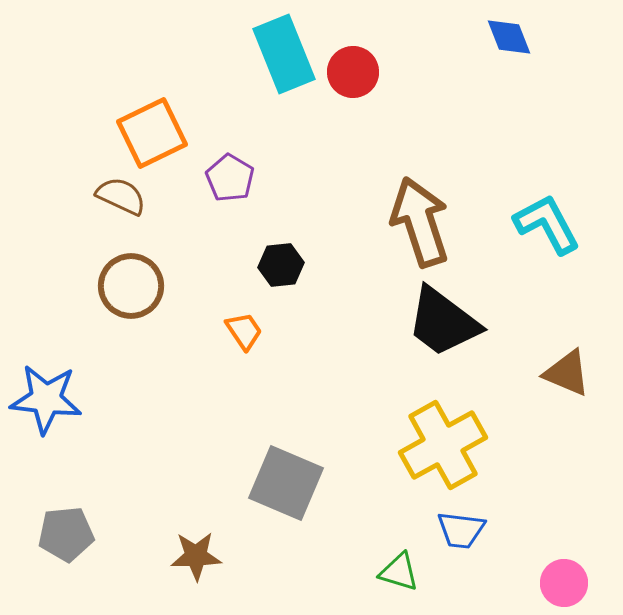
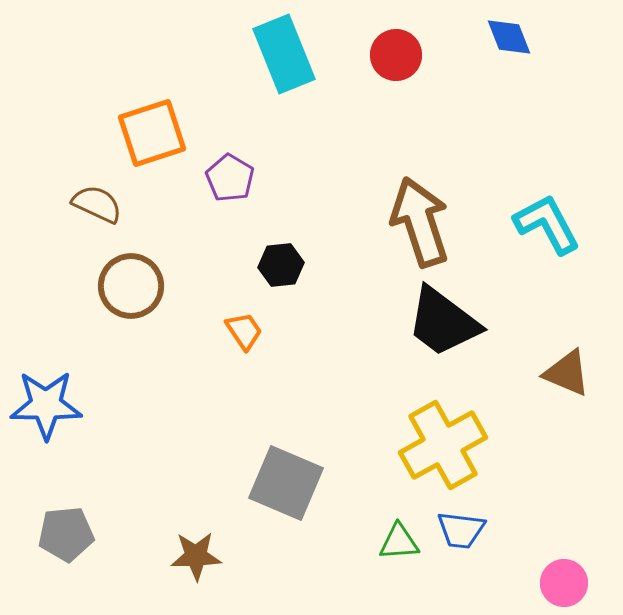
red circle: moved 43 px right, 17 px up
orange square: rotated 8 degrees clockwise
brown semicircle: moved 24 px left, 8 px down
blue star: moved 6 px down; rotated 6 degrees counterclockwise
green triangle: moved 30 px up; rotated 21 degrees counterclockwise
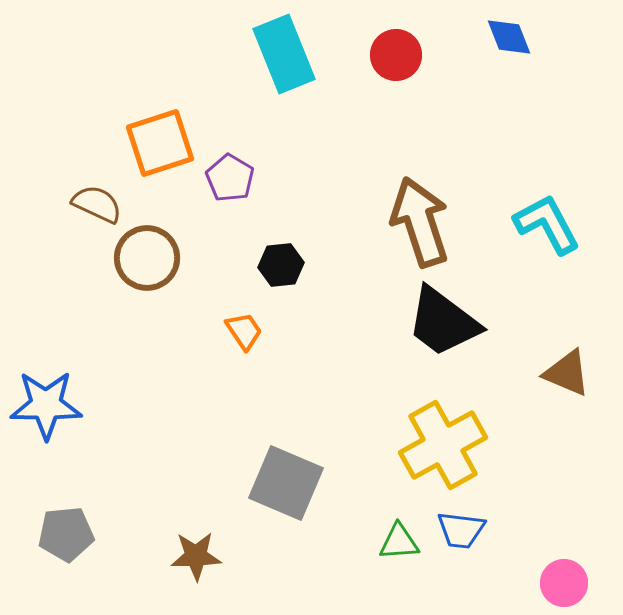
orange square: moved 8 px right, 10 px down
brown circle: moved 16 px right, 28 px up
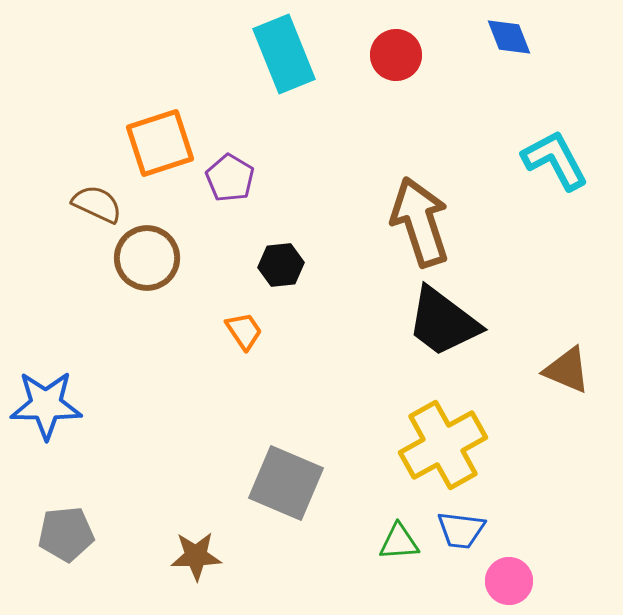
cyan L-shape: moved 8 px right, 64 px up
brown triangle: moved 3 px up
pink circle: moved 55 px left, 2 px up
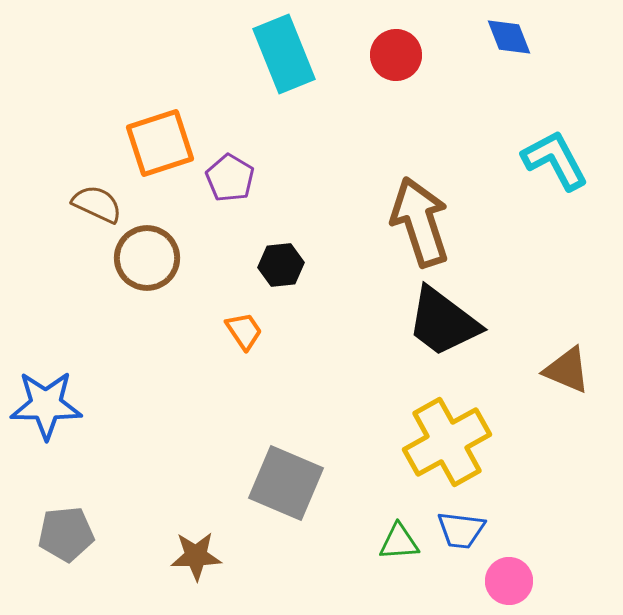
yellow cross: moved 4 px right, 3 px up
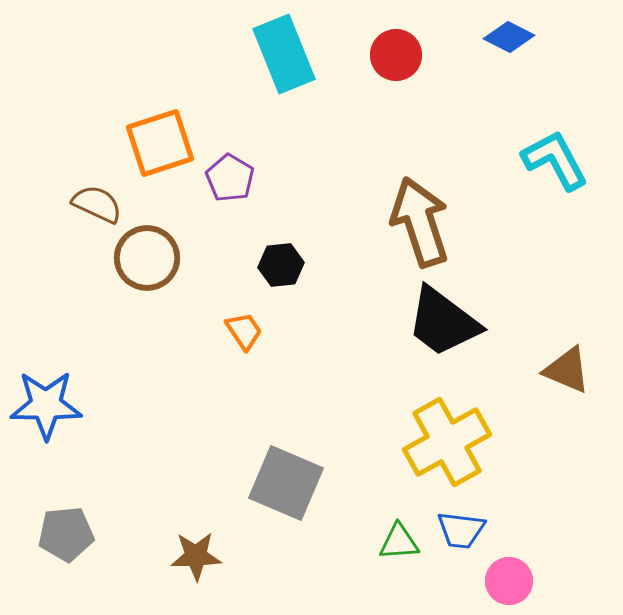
blue diamond: rotated 42 degrees counterclockwise
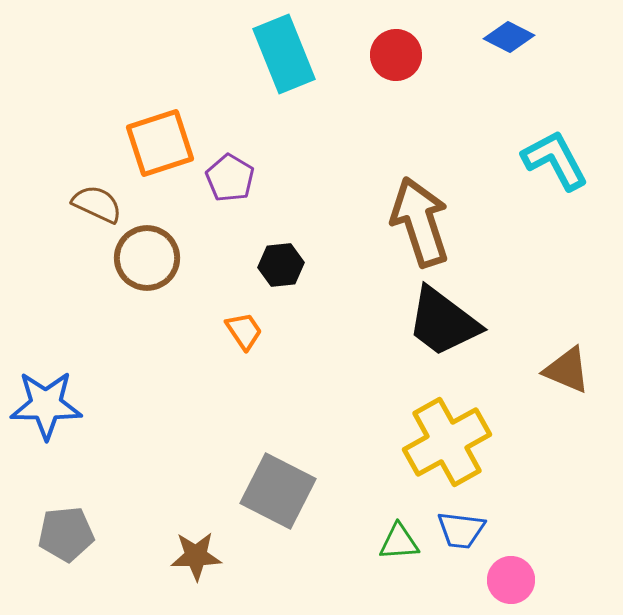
gray square: moved 8 px left, 8 px down; rotated 4 degrees clockwise
pink circle: moved 2 px right, 1 px up
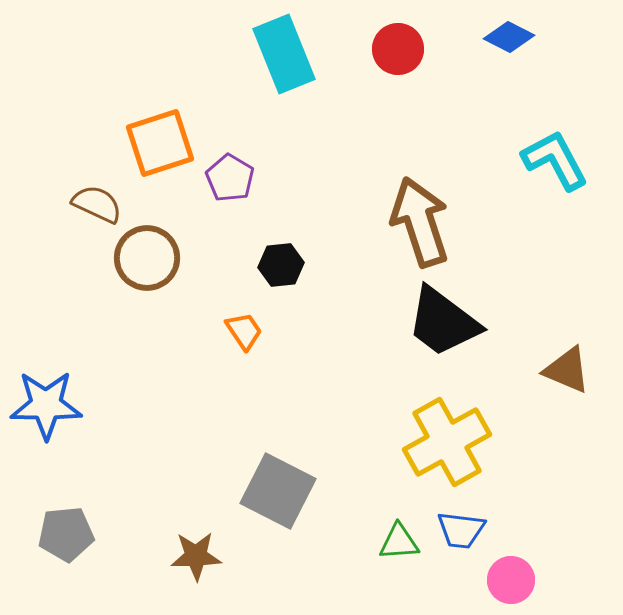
red circle: moved 2 px right, 6 px up
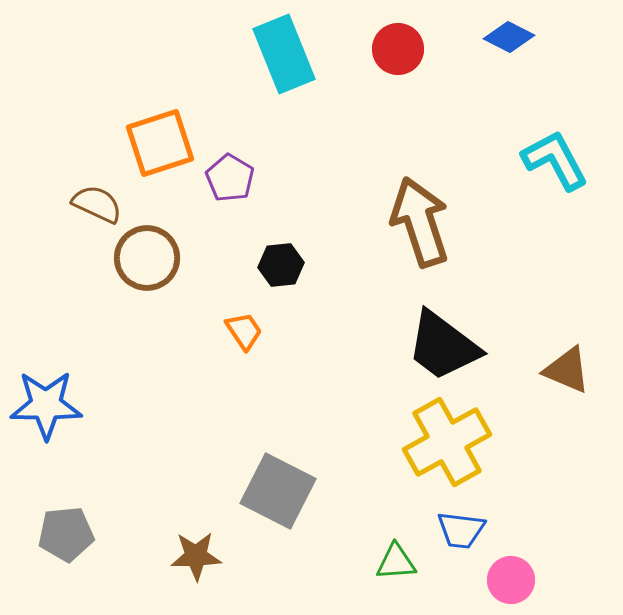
black trapezoid: moved 24 px down
green triangle: moved 3 px left, 20 px down
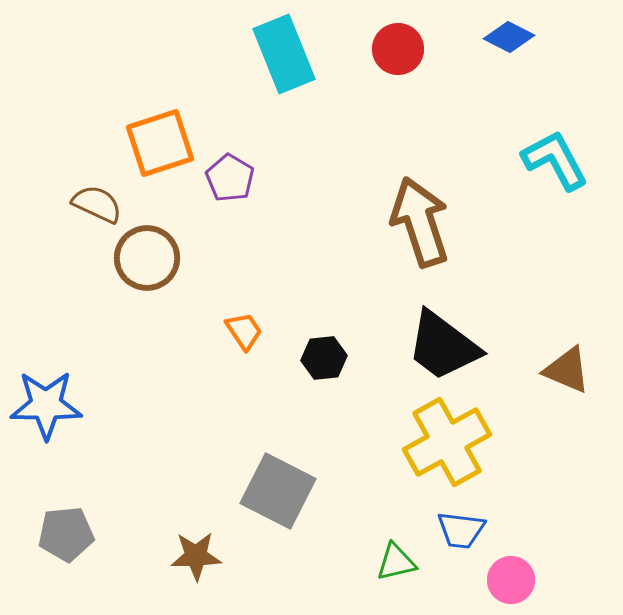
black hexagon: moved 43 px right, 93 px down
green triangle: rotated 9 degrees counterclockwise
